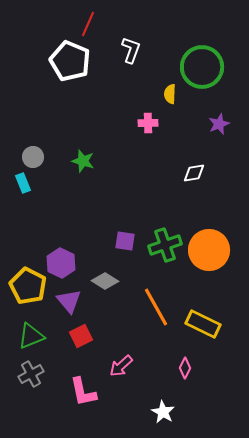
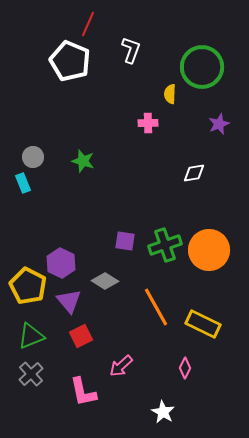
gray cross: rotated 15 degrees counterclockwise
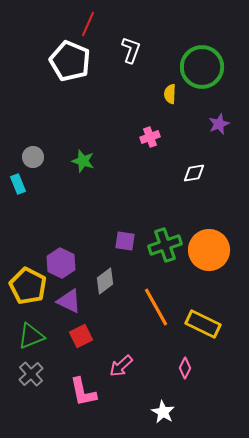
pink cross: moved 2 px right, 14 px down; rotated 18 degrees counterclockwise
cyan rectangle: moved 5 px left, 1 px down
gray diamond: rotated 68 degrees counterclockwise
purple triangle: rotated 24 degrees counterclockwise
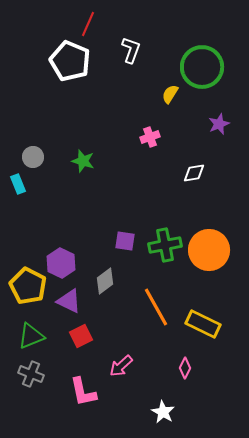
yellow semicircle: rotated 30 degrees clockwise
green cross: rotated 8 degrees clockwise
gray cross: rotated 25 degrees counterclockwise
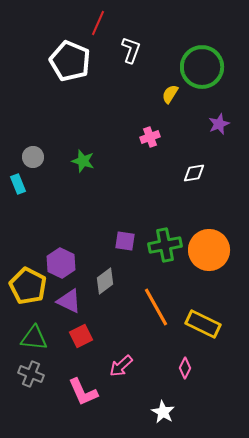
red line: moved 10 px right, 1 px up
green triangle: moved 3 px right, 2 px down; rotated 28 degrees clockwise
pink L-shape: rotated 12 degrees counterclockwise
